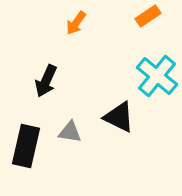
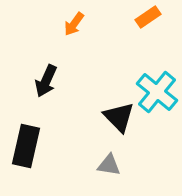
orange rectangle: moved 1 px down
orange arrow: moved 2 px left, 1 px down
cyan cross: moved 16 px down
black triangle: rotated 20 degrees clockwise
gray triangle: moved 39 px right, 33 px down
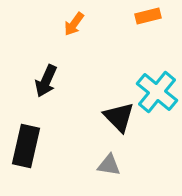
orange rectangle: moved 1 px up; rotated 20 degrees clockwise
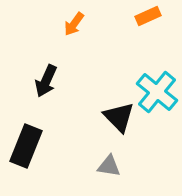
orange rectangle: rotated 10 degrees counterclockwise
black rectangle: rotated 9 degrees clockwise
gray triangle: moved 1 px down
